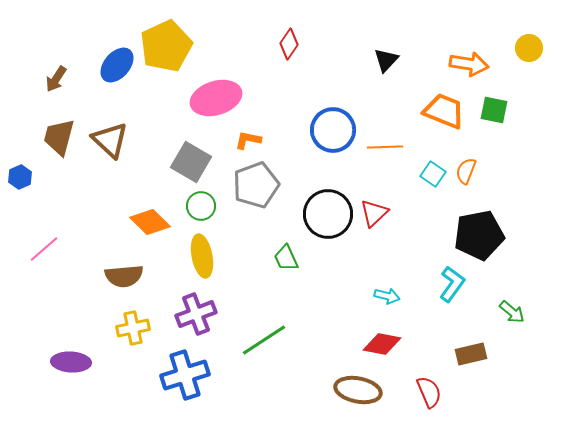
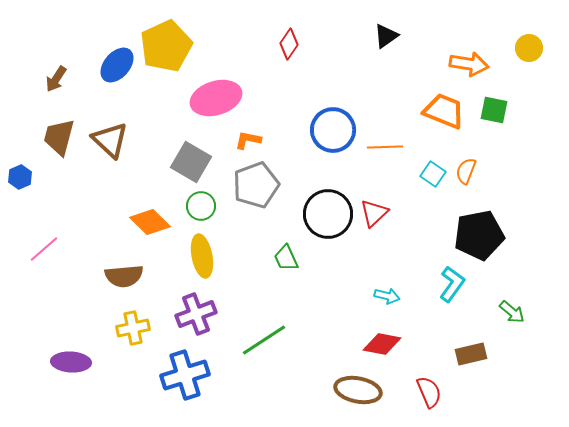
black triangle at (386, 60): moved 24 px up; rotated 12 degrees clockwise
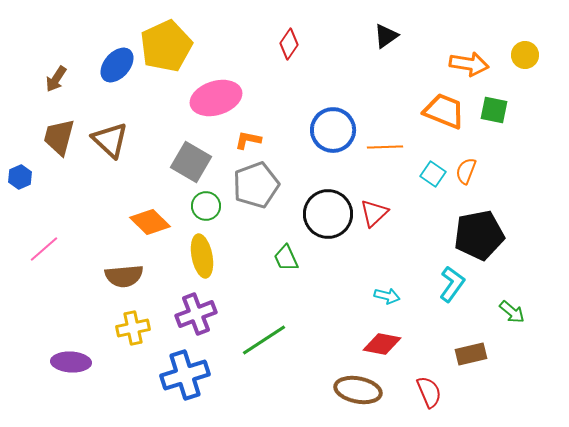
yellow circle at (529, 48): moved 4 px left, 7 px down
green circle at (201, 206): moved 5 px right
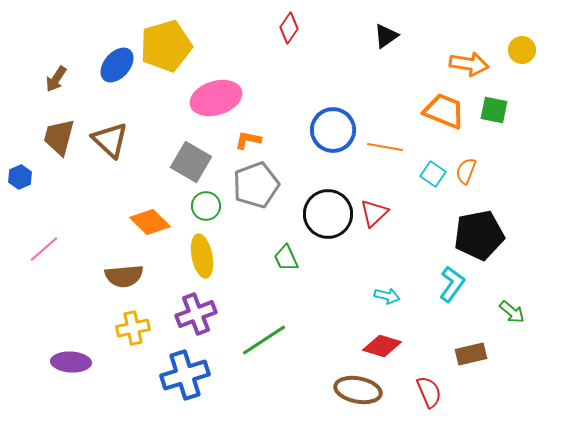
red diamond at (289, 44): moved 16 px up
yellow pentagon at (166, 46): rotated 9 degrees clockwise
yellow circle at (525, 55): moved 3 px left, 5 px up
orange line at (385, 147): rotated 12 degrees clockwise
red diamond at (382, 344): moved 2 px down; rotated 6 degrees clockwise
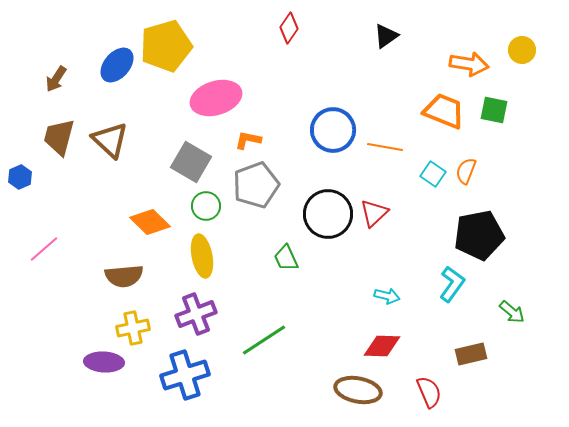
red diamond at (382, 346): rotated 15 degrees counterclockwise
purple ellipse at (71, 362): moved 33 px right
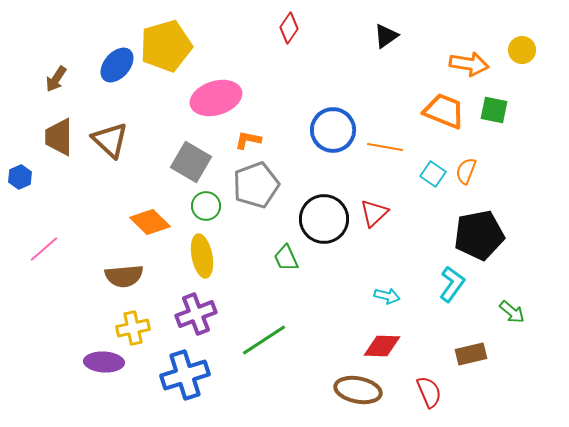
brown trapezoid at (59, 137): rotated 15 degrees counterclockwise
black circle at (328, 214): moved 4 px left, 5 px down
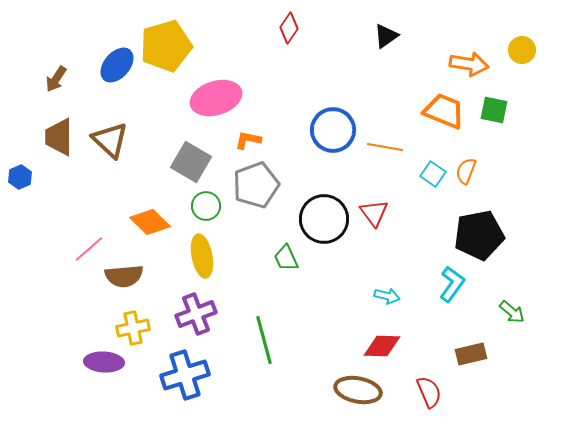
red triangle at (374, 213): rotated 24 degrees counterclockwise
pink line at (44, 249): moved 45 px right
green line at (264, 340): rotated 72 degrees counterclockwise
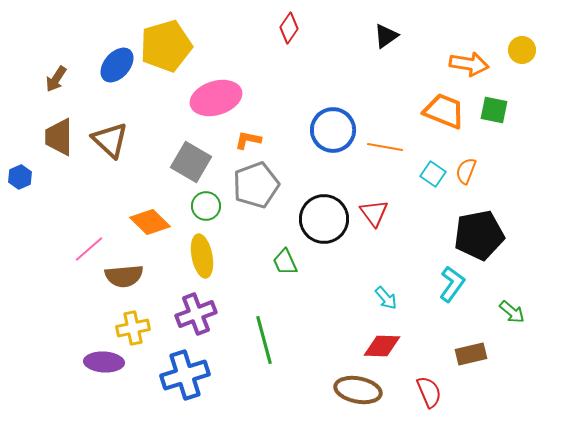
green trapezoid at (286, 258): moved 1 px left, 4 px down
cyan arrow at (387, 296): moved 1 px left, 2 px down; rotated 35 degrees clockwise
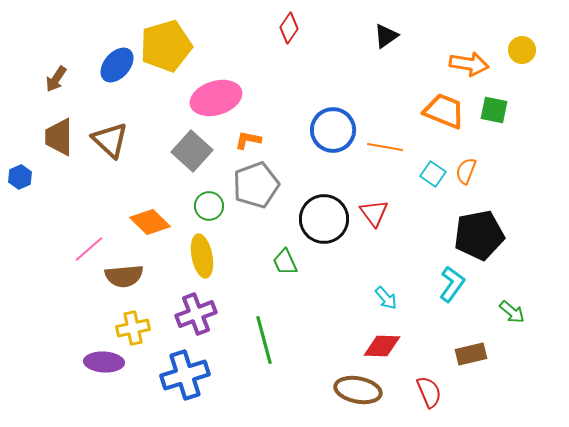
gray square at (191, 162): moved 1 px right, 11 px up; rotated 12 degrees clockwise
green circle at (206, 206): moved 3 px right
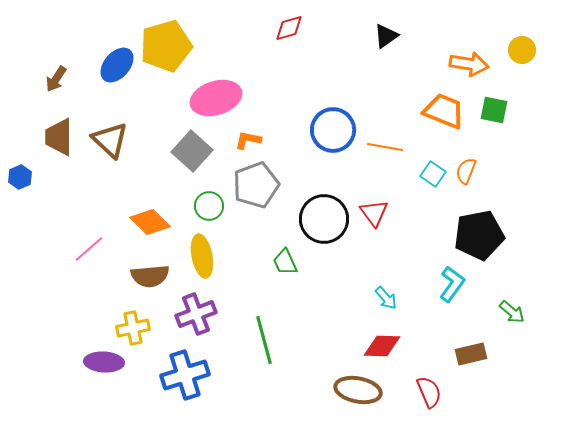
red diamond at (289, 28): rotated 40 degrees clockwise
brown semicircle at (124, 276): moved 26 px right
